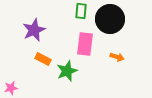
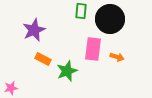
pink rectangle: moved 8 px right, 5 px down
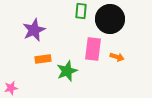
orange rectangle: rotated 35 degrees counterclockwise
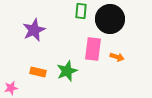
orange rectangle: moved 5 px left, 13 px down; rotated 21 degrees clockwise
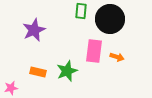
pink rectangle: moved 1 px right, 2 px down
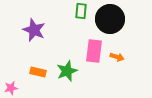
purple star: rotated 25 degrees counterclockwise
